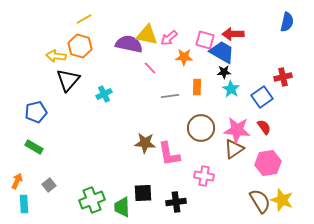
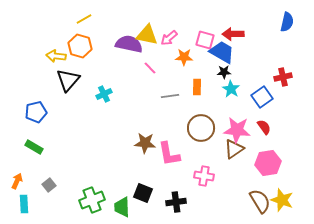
black square: rotated 24 degrees clockwise
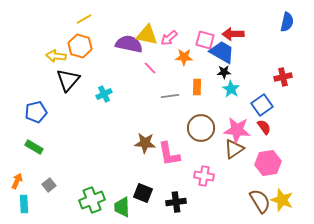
blue square: moved 8 px down
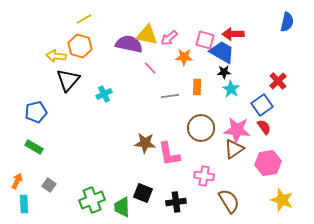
red cross: moved 5 px left, 4 px down; rotated 30 degrees counterclockwise
gray square: rotated 16 degrees counterclockwise
brown semicircle: moved 31 px left
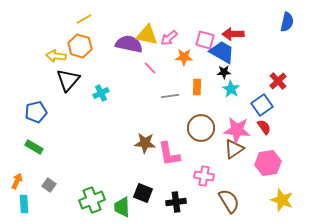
cyan cross: moved 3 px left, 1 px up
